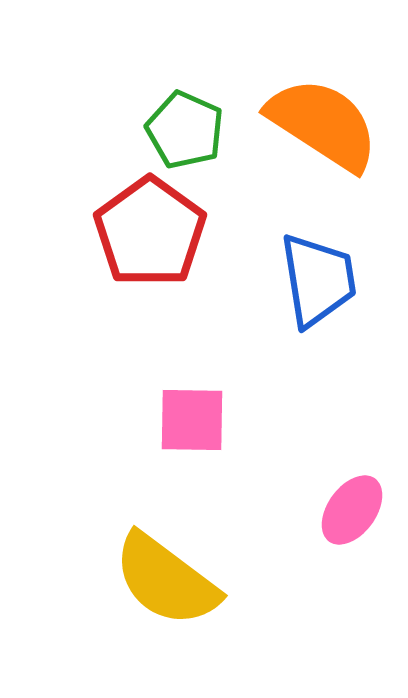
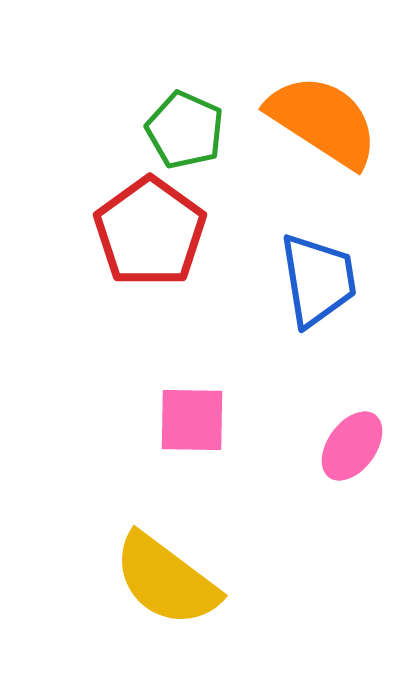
orange semicircle: moved 3 px up
pink ellipse: moved 64 px up
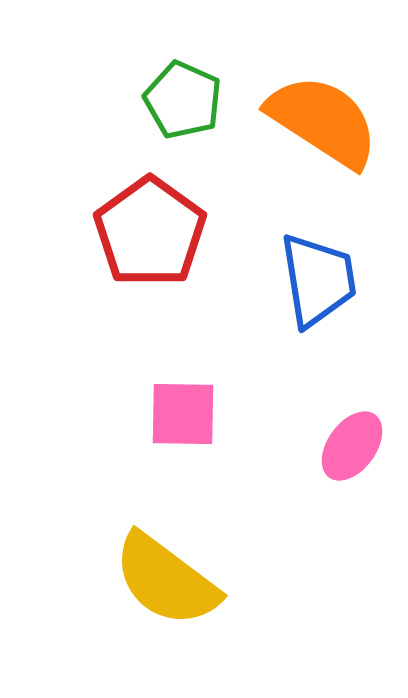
green pentagon: moved 2 px left, 30 px up
pink square: moved 9 px left, 6 px up
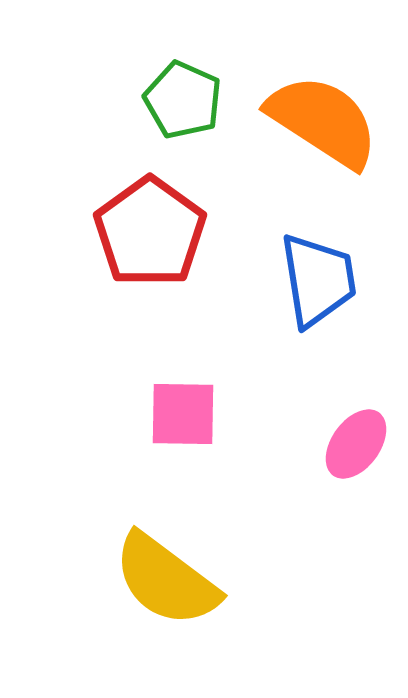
pink ellipse: moved 4 px right, 2 px up
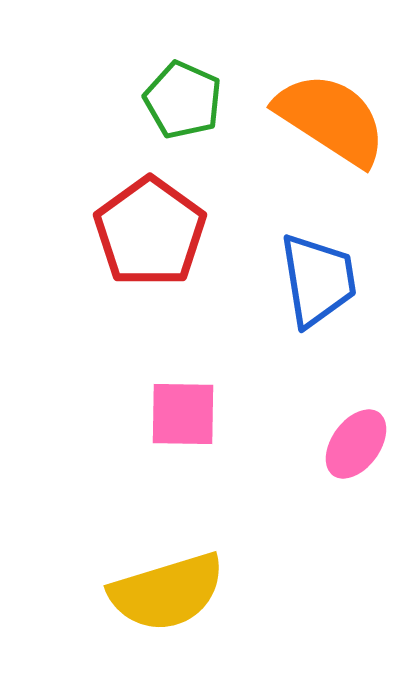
orange semicircle: moved 8 px right, 2 px up
yellow semicircle: moved 1 px right, 12 px down; rotated 54 degrees counterclockwise
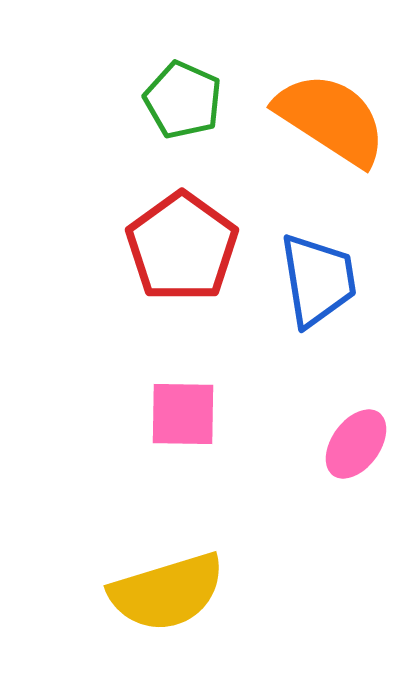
red pentagon: moved 32 px right, 15 px down
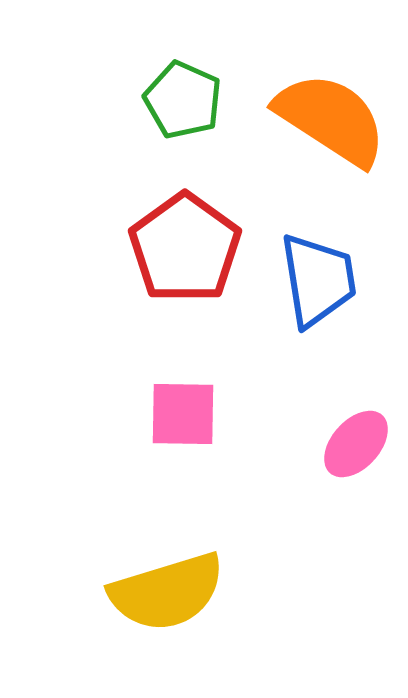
red pentagon: moved 3 px right, 1 px down
pink ellipse: rotated 6 degrees clockwise
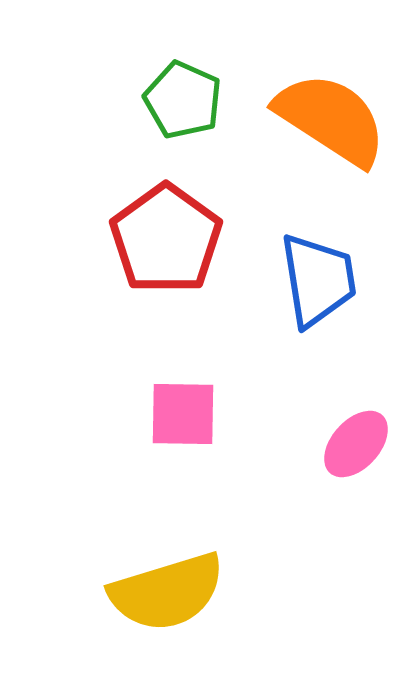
red pentagon: moved 19 px left, 9 px up
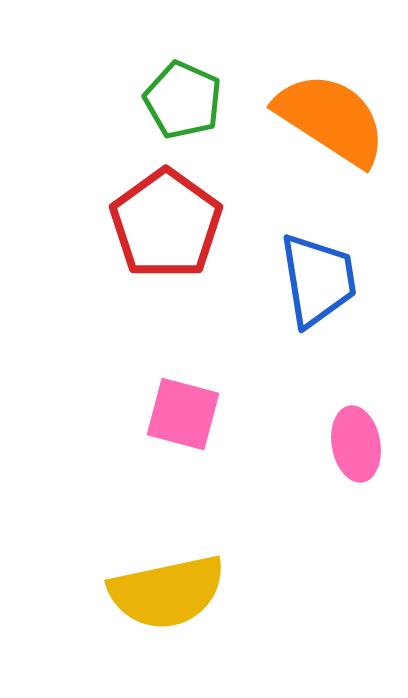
red pentagon: moved 15 px up
pink square: rotated 14 degrees clockwise
pink ellipse: rotated 52 degrees counterclockwise
yellow semicircle: rotated 5 degrees clockwise
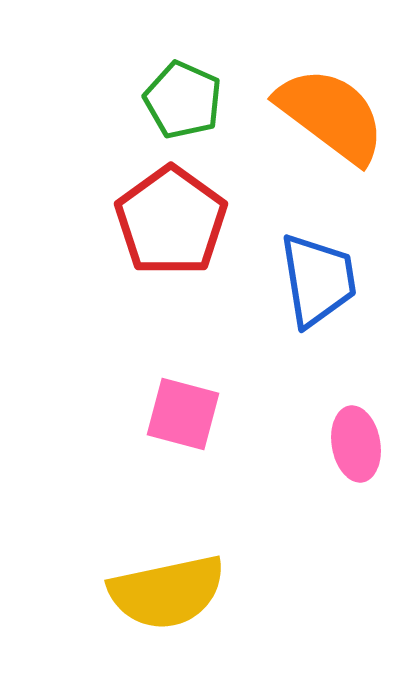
orange semicircle: moved 4 px up; rotated 4 degrees clockwise
red pentagon: moved 5 px right, 3 px up
